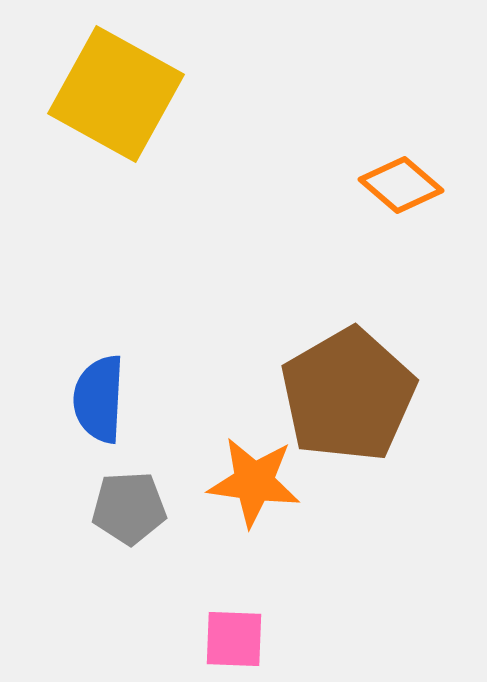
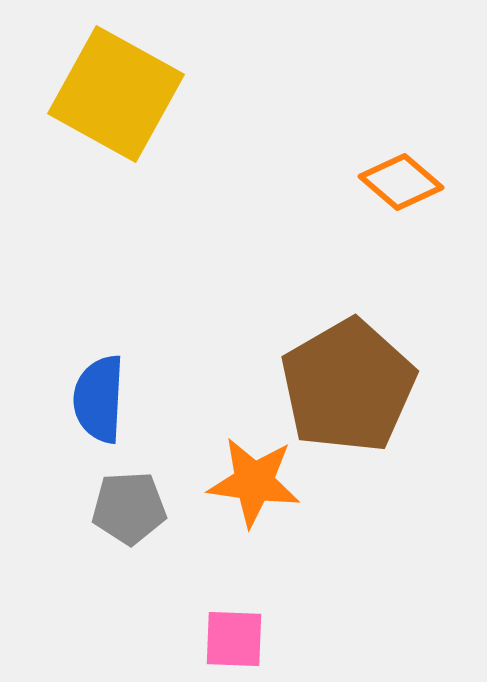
orange diamond: moved 3 px up
brown pentagon: moved 9 px up
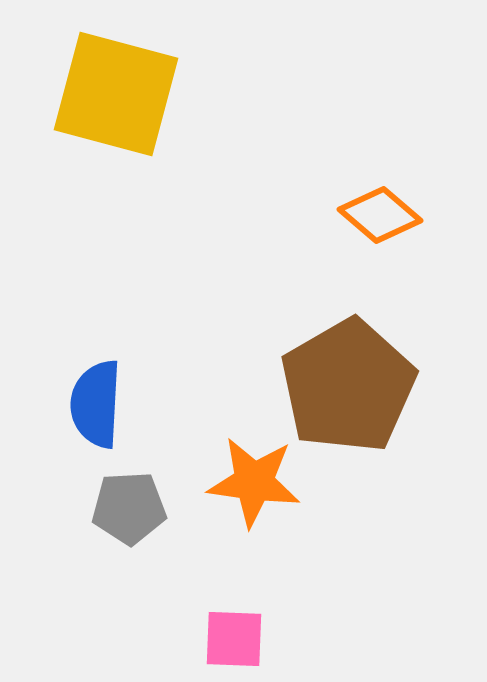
yellow square: rotated 14 degrees counterclockwise
orange diamond: moved 21 px left, 33 px down
blue semicircle: moved 3 px left, 5 px down
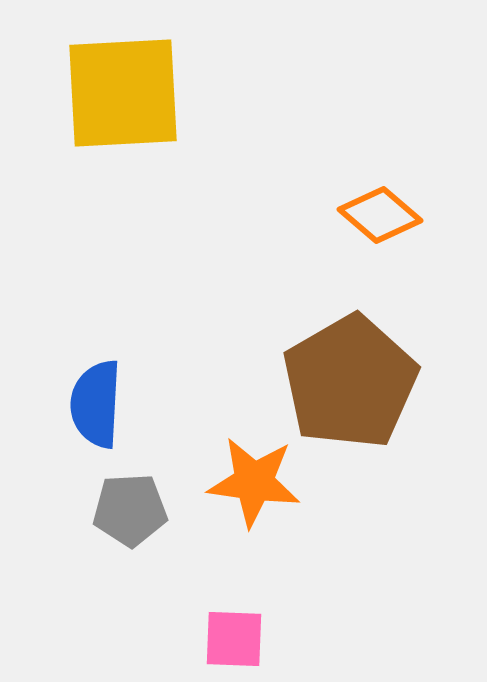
yellow square: moved 7 px right, 1 px up; rotated 18 degrees counterclockwise
brown pentagon: moved 2 px right, 4 px up
gray pentagon: moved 1 px right, 2 px down
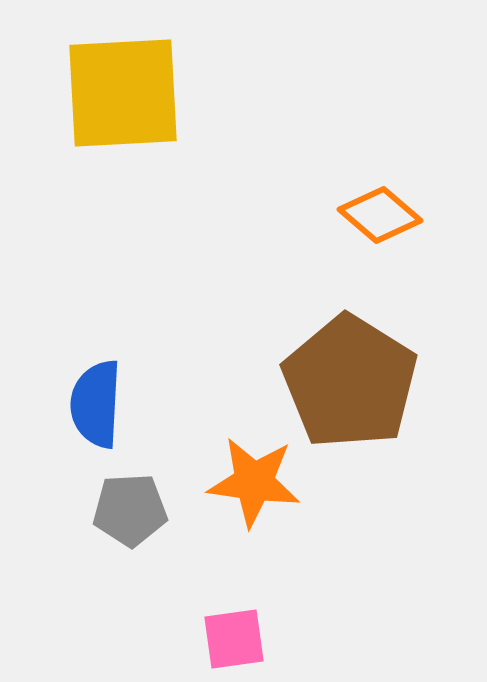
brown pentagon: rotated 10 degrees counterclockwise
pink square: rotated 10 degrees counterclockwise
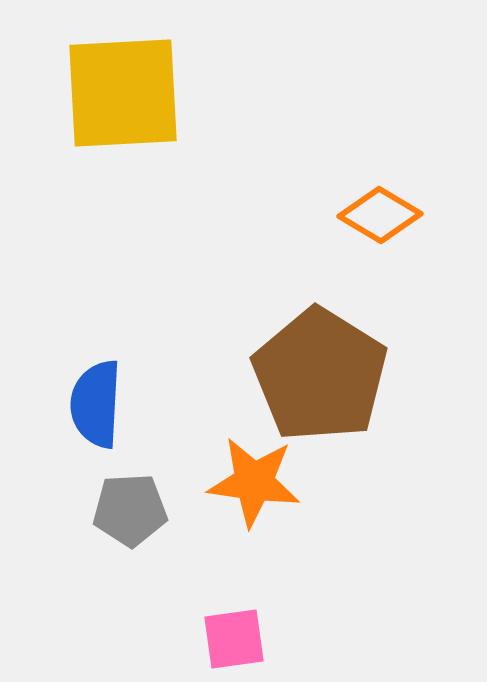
orange diamond: rotated 10 degrees counterclockwise
brown pentagon: moved 30 px left, 7 px up
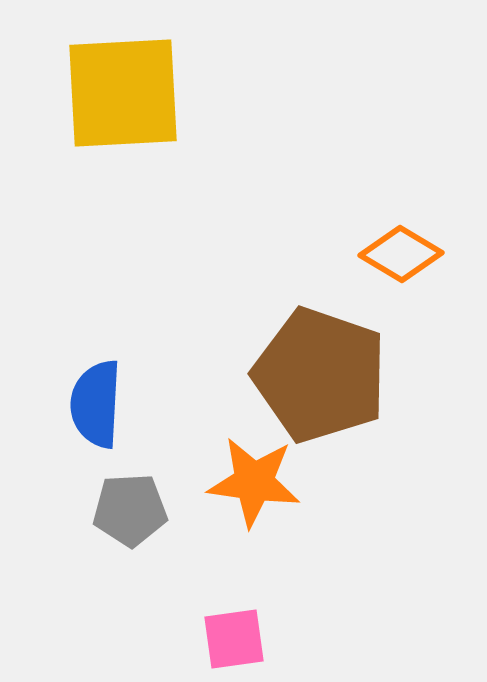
orange diamond: moved 21 px right, 39 px down
brown pentagon: rotated 13 degrees counterclockwise
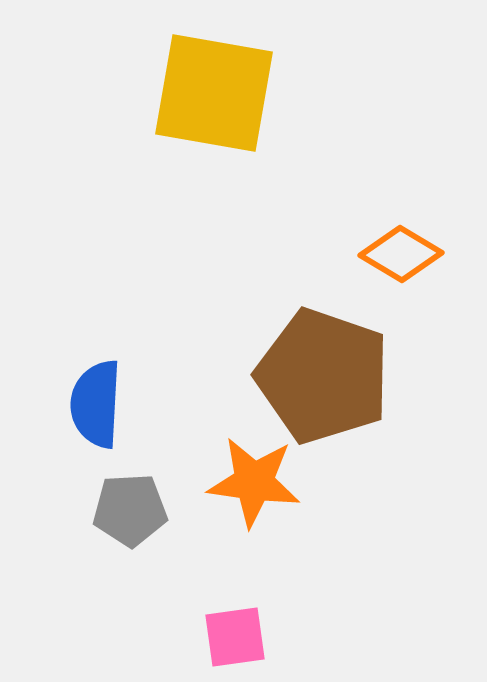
yellow square: moved 91 px right; rotated 13 degrees clockwise
brown pentagon: moved 3 px right, 1 px down
pink square: moved 1 px right, 2 px up
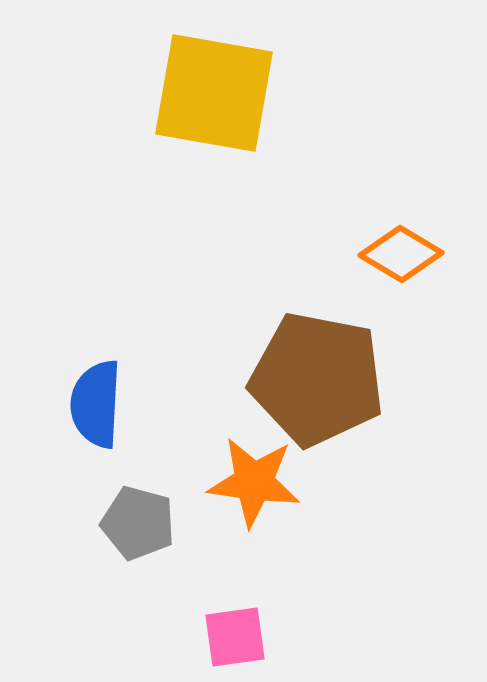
brown pentagon: moved 6 px left, 3 px down; rotated 8 degrees counterclockwise
gray pentagon: moved 8 px right, 13 px down; rotated 18 degrees clockwise
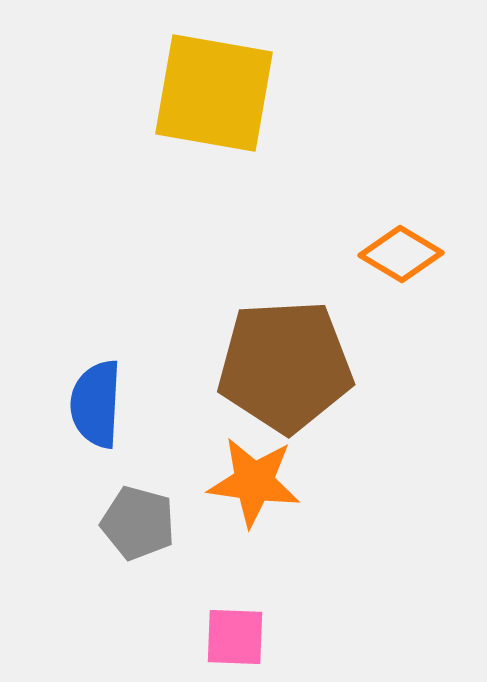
brown pentagon: moved 32 px left, 13 px up; rotated 14 degrees counterclockwise
pink square: rotated 10 degrees clockwise
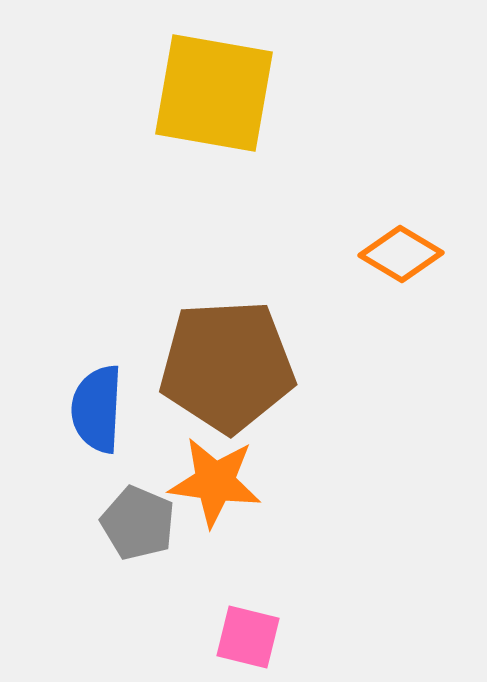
brown pentagon: moved 58 px left
blue semicircle: moved 1 px right, 5 px down
orange star: moved 39 px left
gray pentagon: rotated 8 degrees clockwise
pink square: moved 13 px right; rotated 12 degrees clockwise
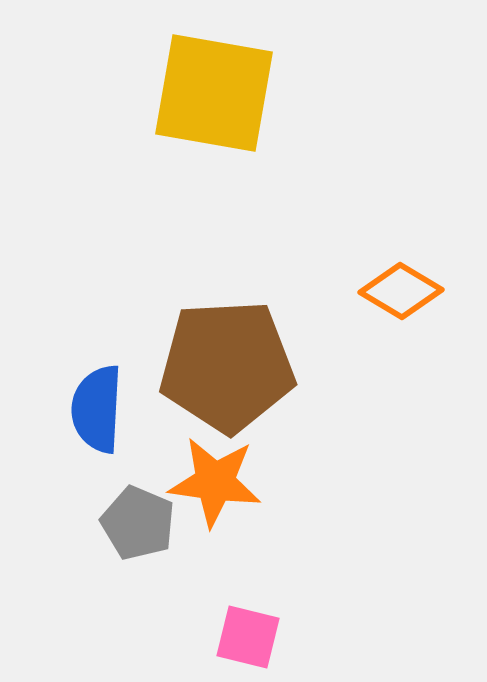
orange diamond: moved 37 px down
